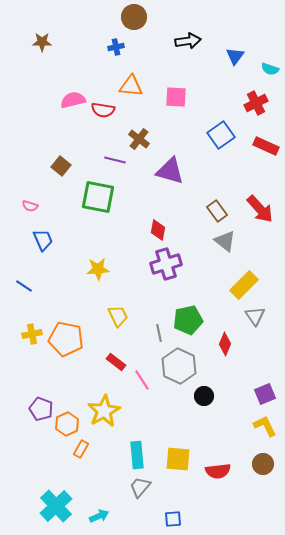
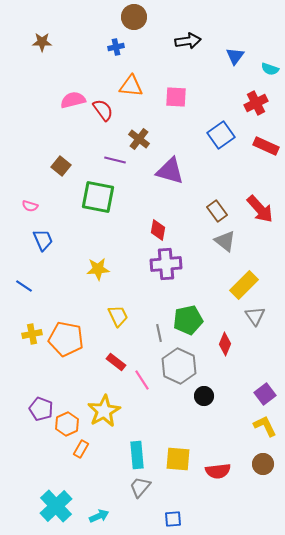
red semicircle at (103, 110): rotated 135 degrees counterclockwise
purple cross at (166, 264): rotated 12 degrees clockwise
purple square at (265, 394): rotated 15 degrees counterclockwise
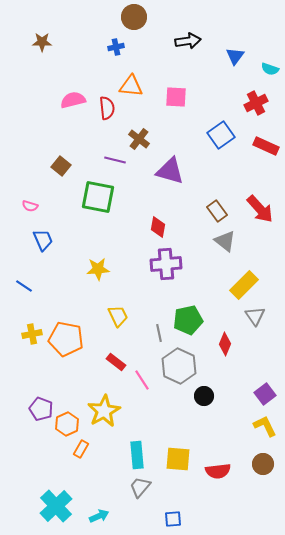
red semicircle at (103, 110): moved 4 px right, 2 px up; rotated 30 degrees clockwise
red diamond at (158, 230): moved 3 px up
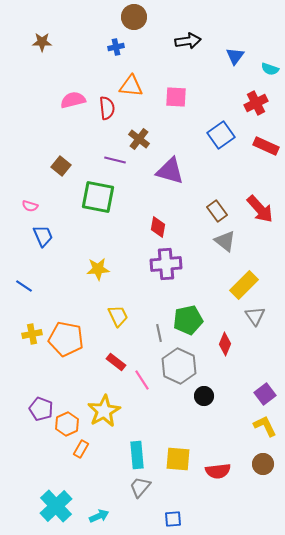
blue trapezoid at (43, 240): moved 4 px up
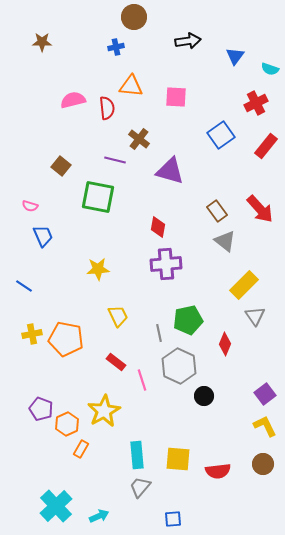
red rectangle at (266, 146): rotated 75 degrees counterclockwise
pink line at (142, 380): rotated 15 degrees clockwise
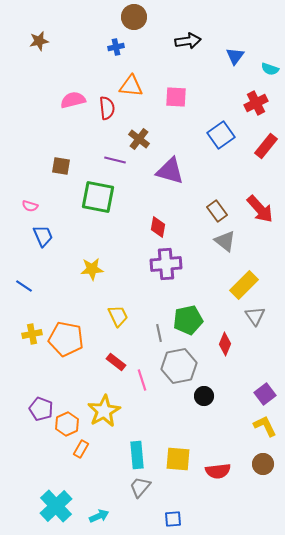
brown star at (42, 42): moved 3 px left, 1 px up; rotated 12 degrees counterclockwise
brown square at (61, 166): rotated 30 degrees counterclockwise
yellow star at (98, 269): moved 6 px left
gray hexagon at (179, 366): rotated 24 degrees clockwise
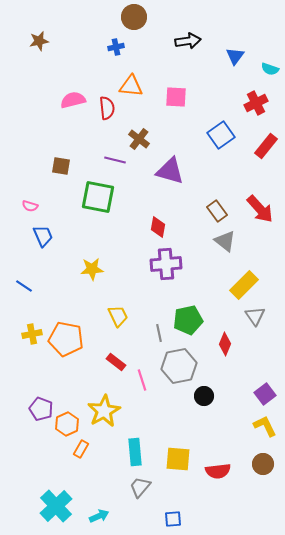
cyan rectangle at (137, 455): moved 2 px left, 3 px up
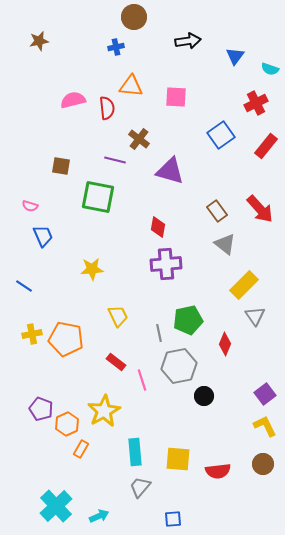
gray triangle at (225, 241): moved 3 px down
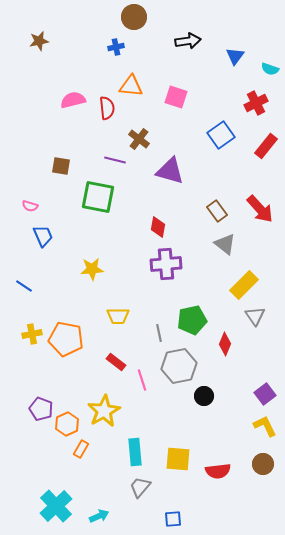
pink square at (176, 97): rotated 15 degrees clockwise
yellow trapezoid at (118, 316): rotated 115 degrees clockwise
green pentagon at (188, 320): moved 4 px right
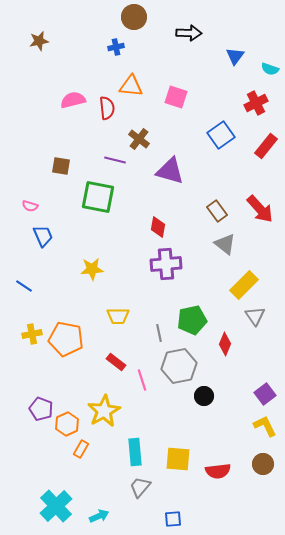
black arrow at (188, 41): moved 1 px right, 8 px up; rotated 10 degrees clockwise
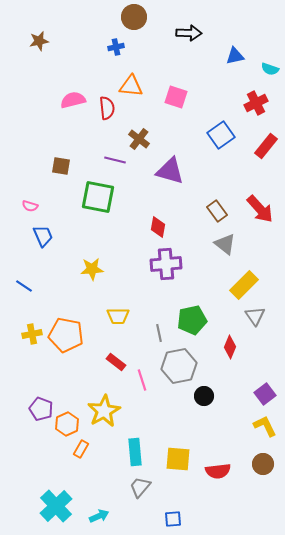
blue triangle at (235, 56): rotated 42 degrees clockwise
orange pentagon at (66, 339): moved 4 px up
red diamond at (225, 344): moved 5 px right, 3 px down
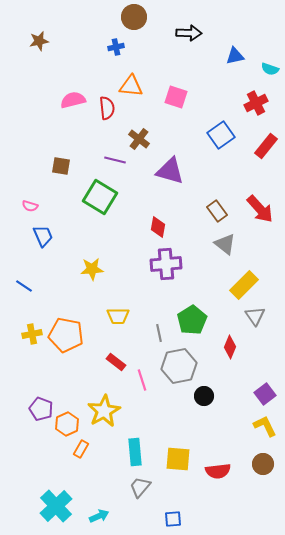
green square at (98, 197): moved 2 px right; rotated 20 degrees clockwise
green pentagon at (192, 320): rotated 20 degrees counterclockwise
